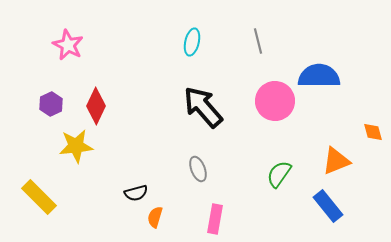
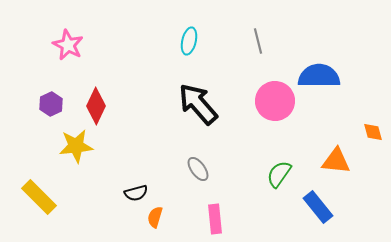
cyan ellipse: moved 3 px left, 1 px up
black arrow: moved 5 px left, 3 px up
orange triangle: rotated 28 degrees clockwise
gray ellipse: rotated 15 degrees counterclockwise
blue rectangle: moved 10 px left, 1 px down
pink rectangle: rotated 16 degrees counterclockwise
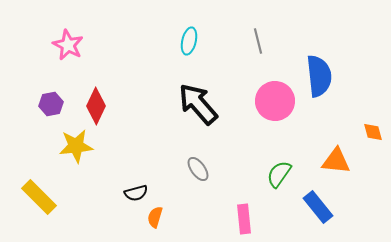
blue semicircle: rotated 84 degrees clockwise
purple hexagon: rotated 15 degrees clockwise
pink rectangle: moved 29 px right
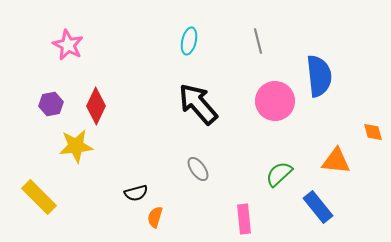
green semicircle: rotated 12 degrees clockwise
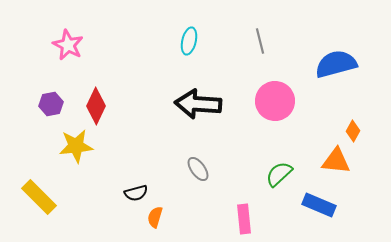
gray line: moved 2 px right
blue semicircle: moved 17 px right, 12 px up; rotated 99 degrees counterclockwise
black arrow: rotated 45 degrees counterclockwise
orange diamond: moved 20 px left, 1 px up; rotated 45 degrees clockwise
blue rectangle: moved 1 px right, 2 px up; rotated 28 degrees counterclockwise
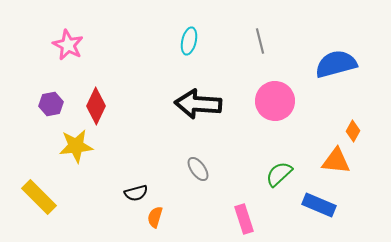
pink rectangle: rotated 12 degrees counterclockwise
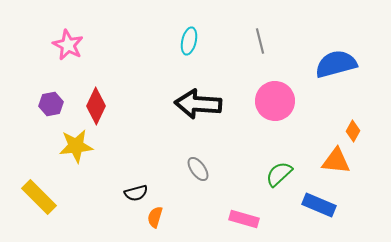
pink rectangle: rotated 56 degrees counterclockwise
